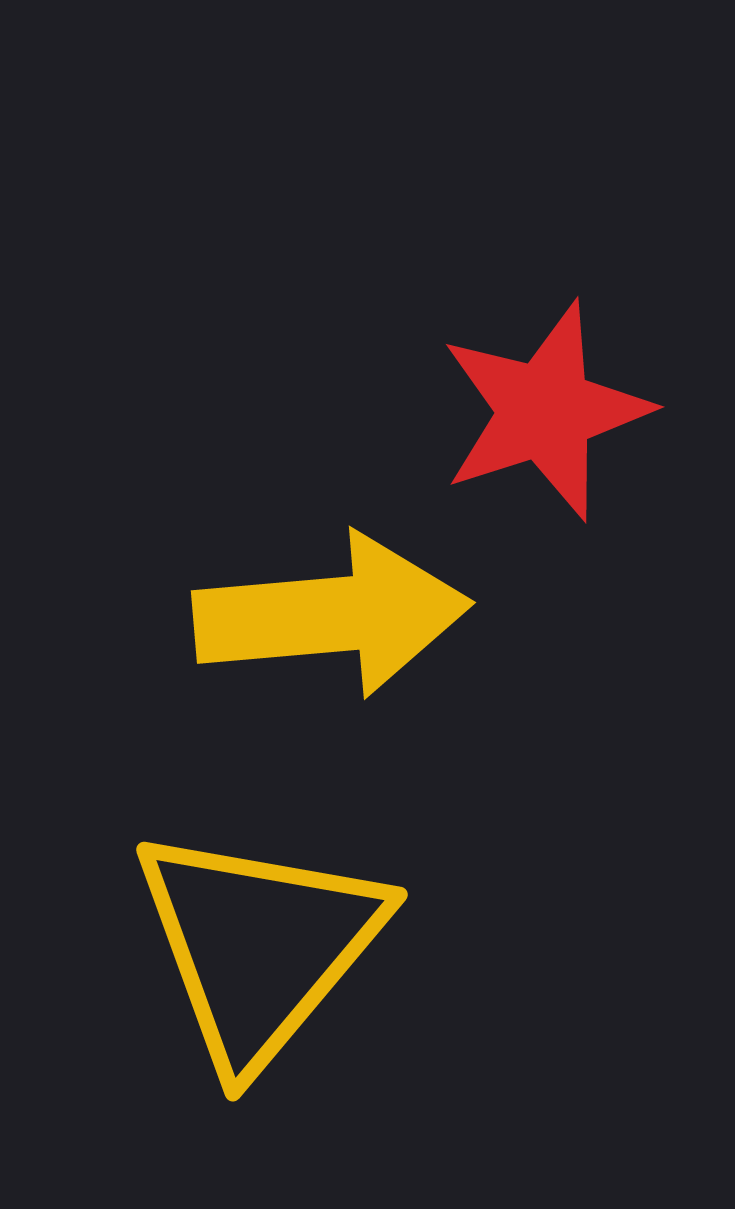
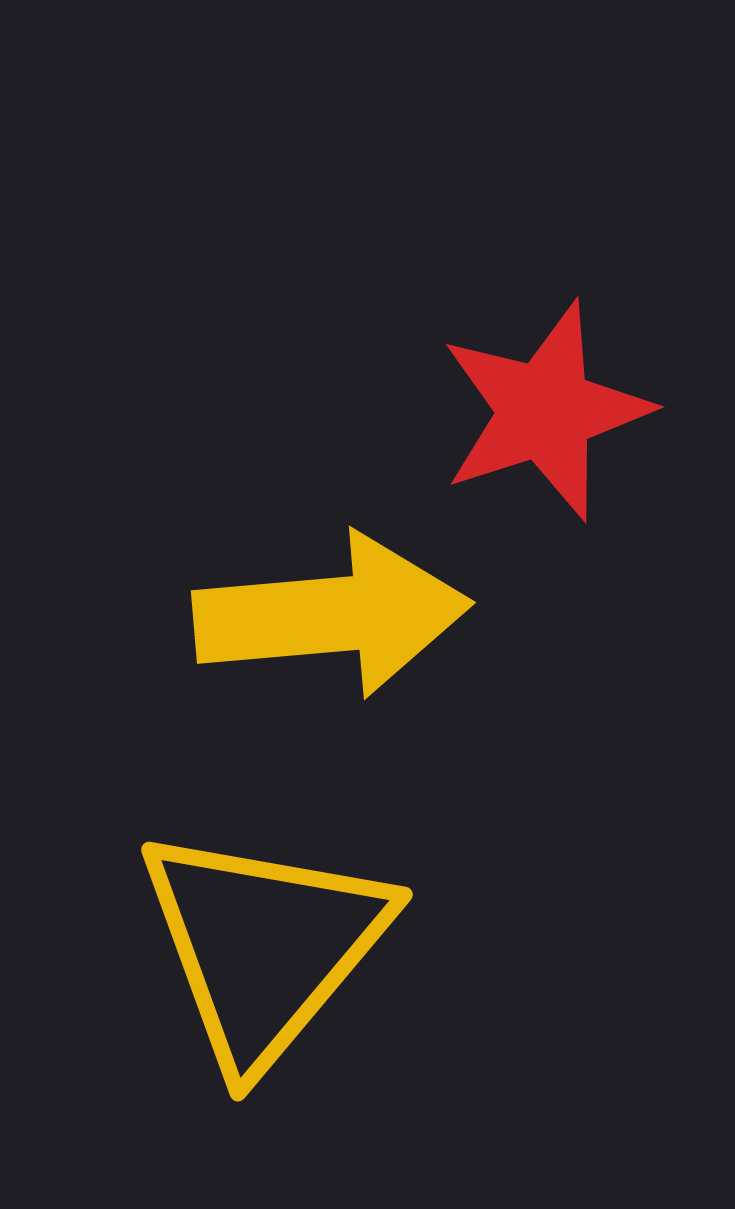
yellow triangle: moved 5 px right
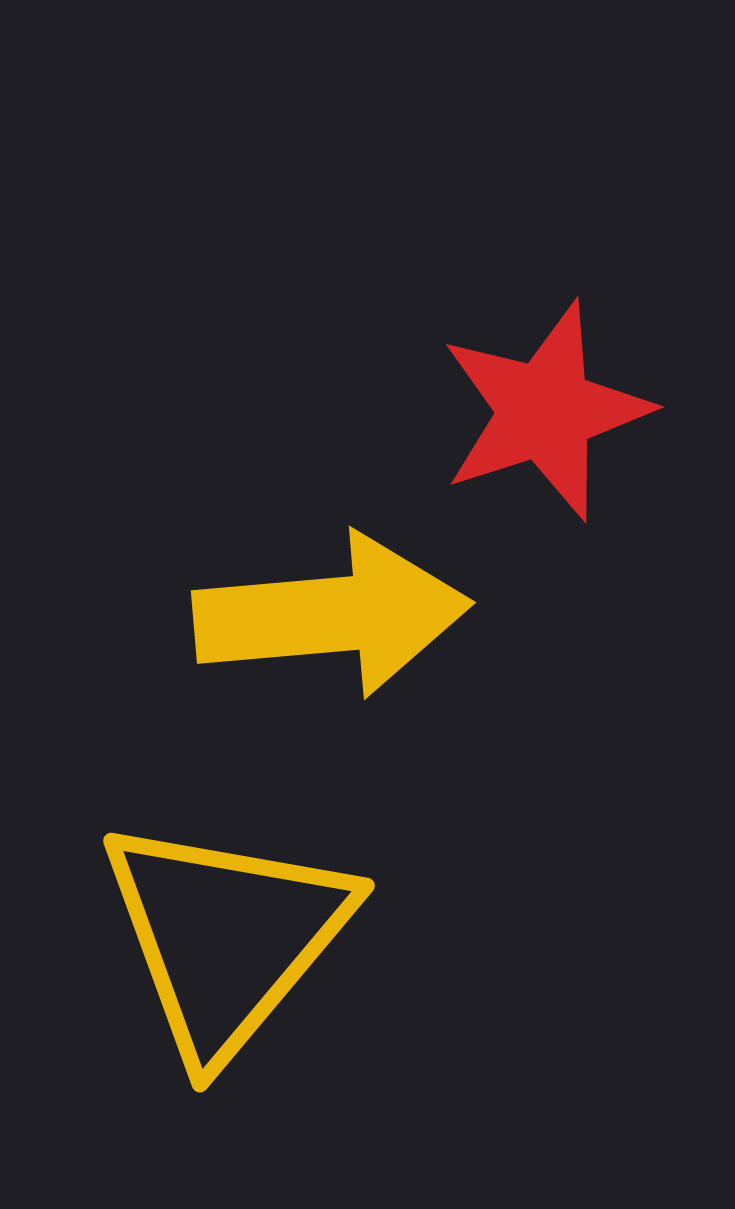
yellow triangle: moved 38 px left, 9 px up
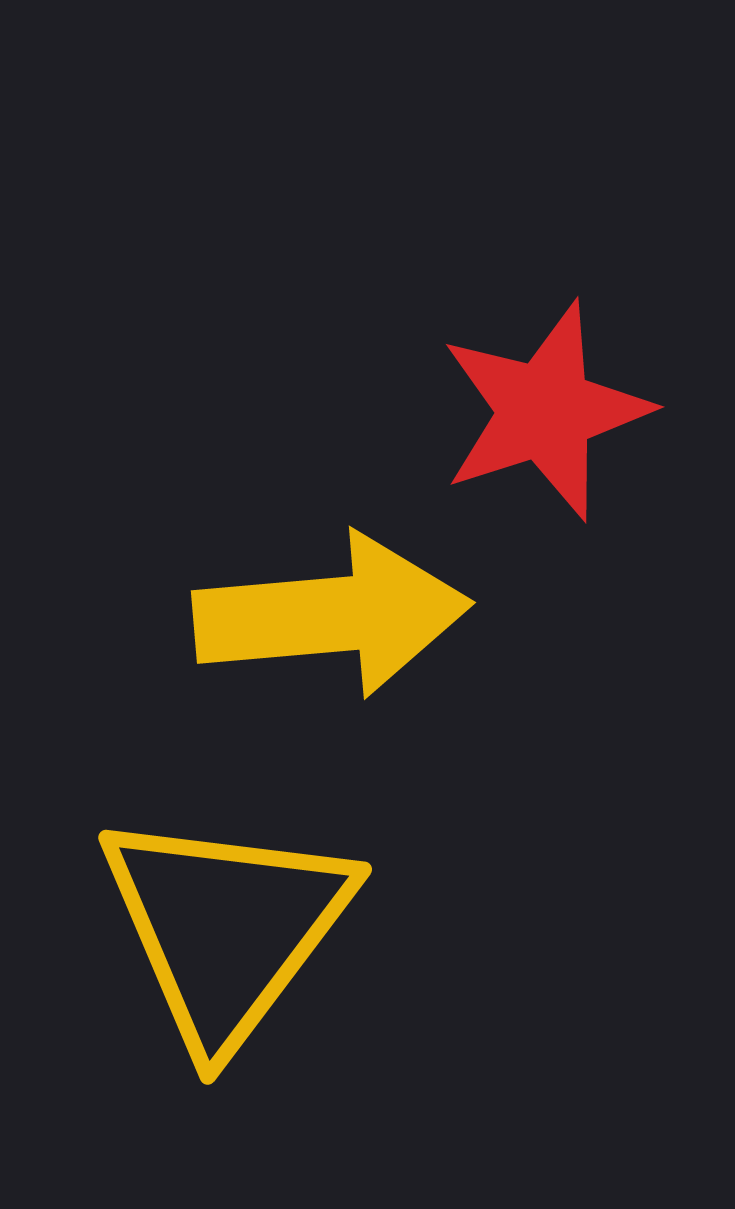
yellow triangle: moved 9 px up; rotated 3 degrees counterclockwise
